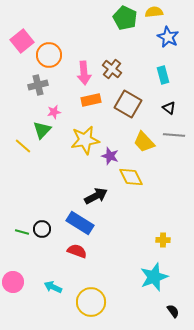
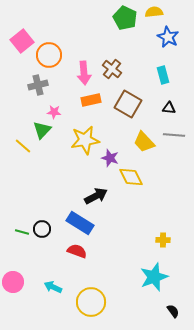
black triangle: rotated 32 degrees counterclockwise
pink star: rotated 16 degrees clockwise
purple star: moved 2 px down
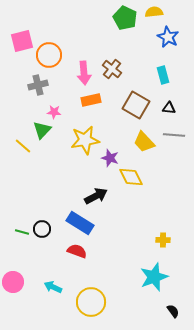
pink square: rotated 25 degrees clockwise
brown square: moved 8 px right, 1 px down
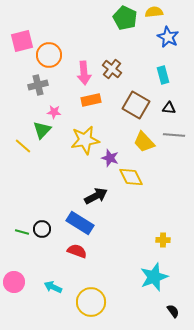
pink circle: moved 1 px right
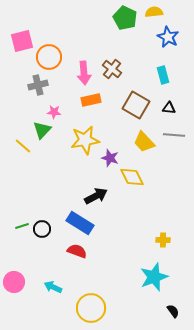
orange circle: moved 2 px down
yellow diamond: moved 1 px right
green line: moved 6 px up; rotated 32 degrees counterclockwise
yellow circle: moved 6 px down
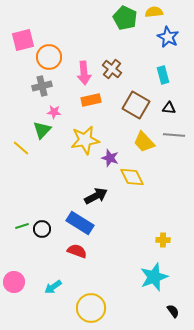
pink square: moved 1 px right, 1 px up
gray cross: moved 4 px right, 1 px down
yellow line: moved 2 px left, 2 px down
cyan arrow: rotated 60 degrees counterclockwise
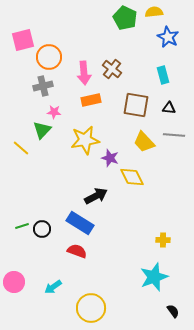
gray cross: moved 1 px right
brown square: rotated 20 degrees counterclockwise
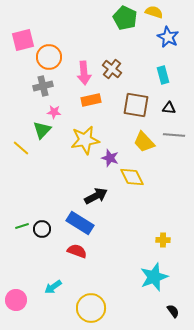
yellow semicircle: rotated 24 degrees clockwise
pink circle: moved 2 px right, 18 px down
